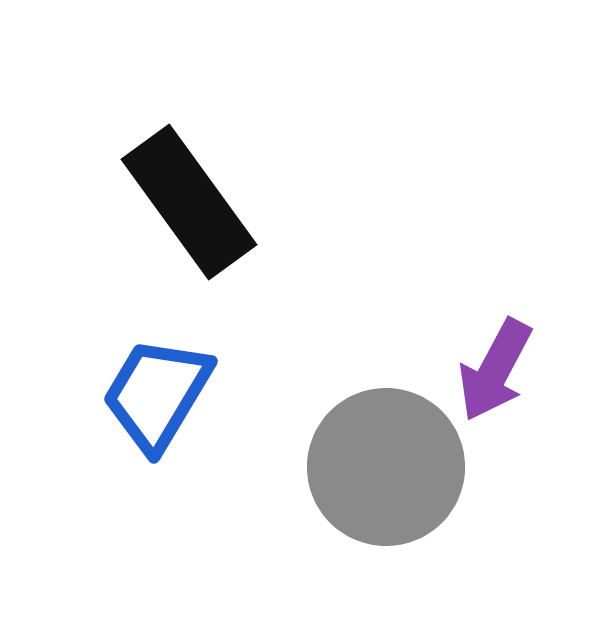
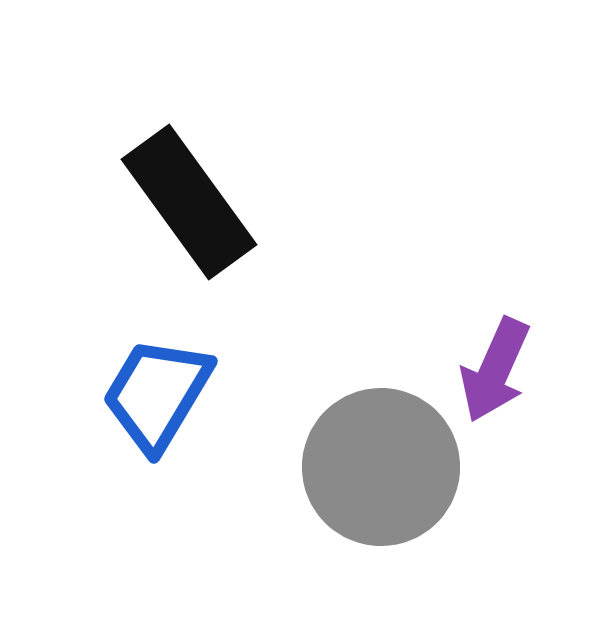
purple arrow: rotated 4 degrees counterclockwise
gray circle: moved 5 px left
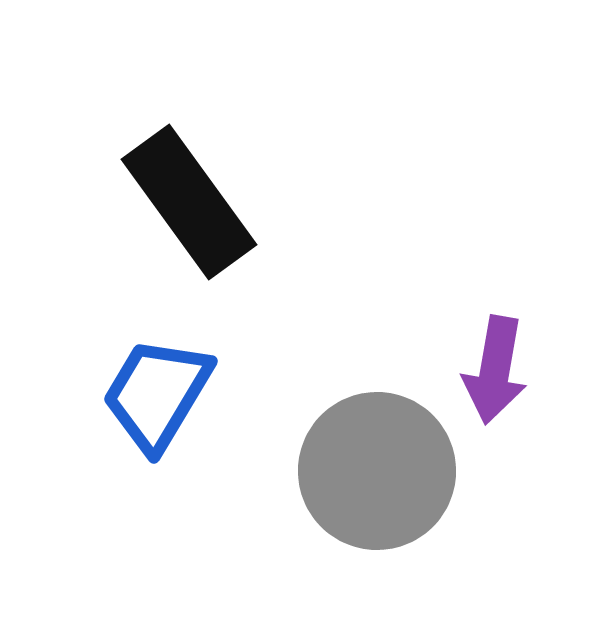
purple arrow: rotated 14 degrees counterclockwise
gray circle: moved 4 px left, 4 px down
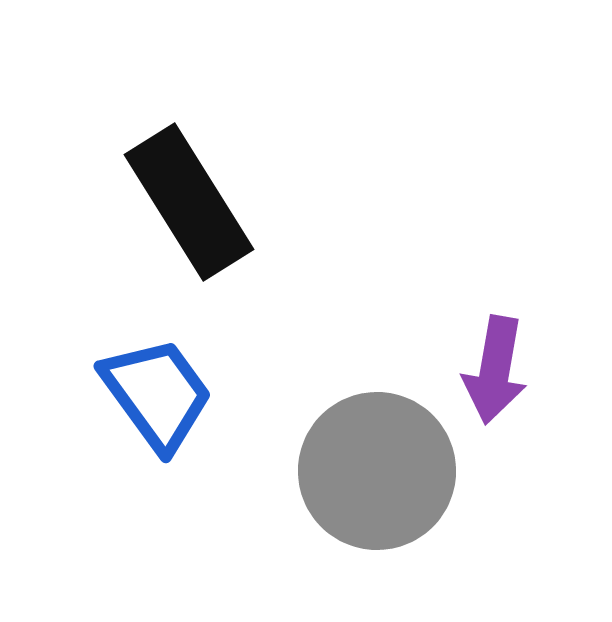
black rectangle: rotated 4 degrees clockwise
blue trapezoid: rotated 113 degrees clockwise
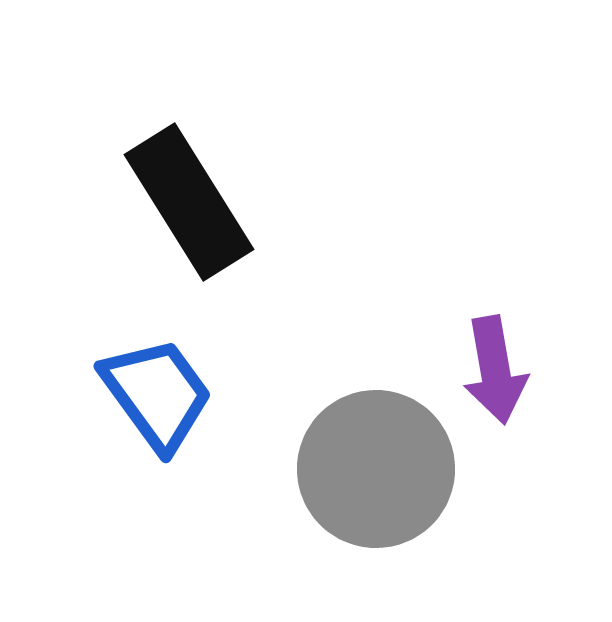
purple arrow: rotated 20 degrees counterclockwise
gray circle: moved 1 px left, 2 px up
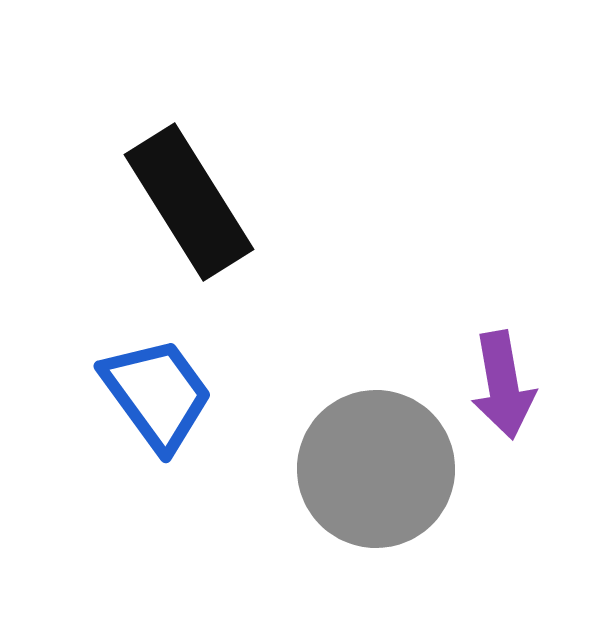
purple arrow: moved 8 px right, 15 px down
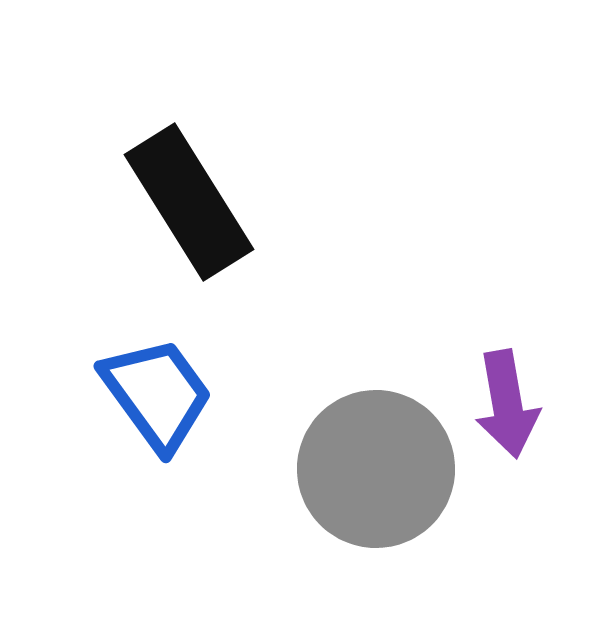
purple arrow: moved 4 px right, 19 px down
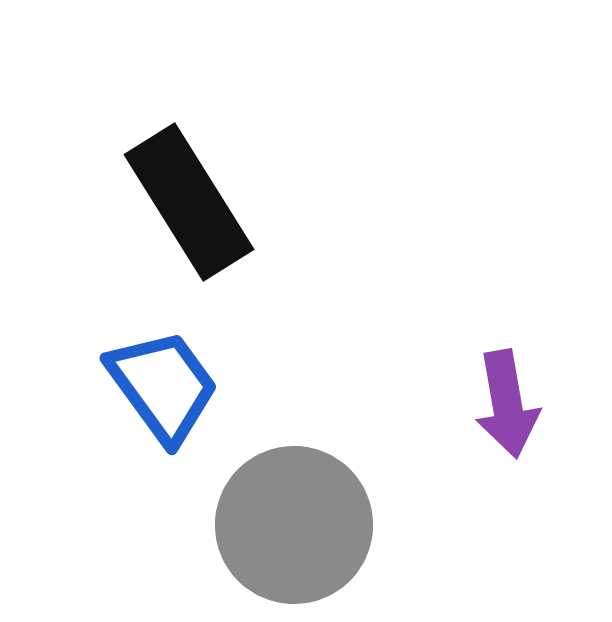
blue trapezoid: moved 6 px right, 8 px up
gray circle: moved 82 px left, 56 px down
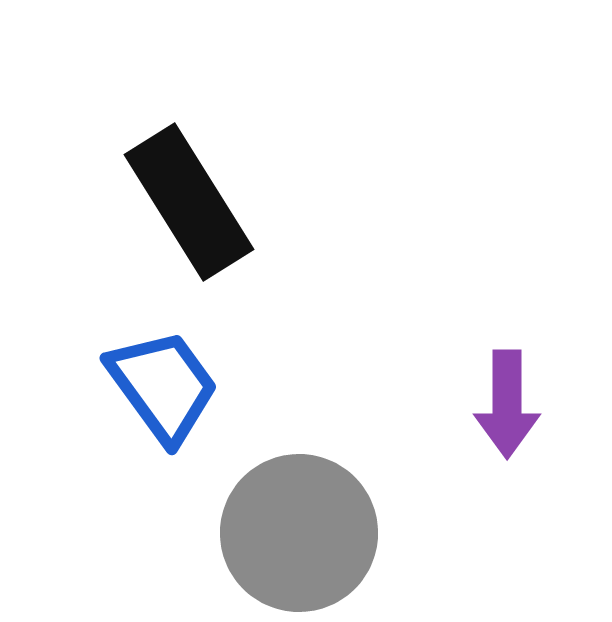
purple arrow: rotated 10 degrees clockwise
gray circle: moved 5 px right, 8 px down
